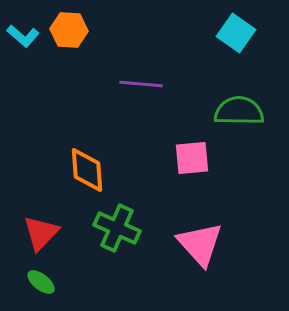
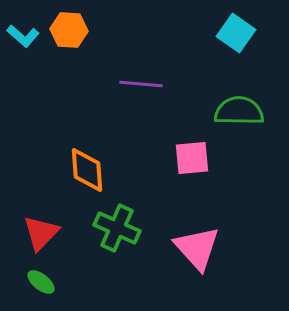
pink triangle: moved 3 px left, 4 px down
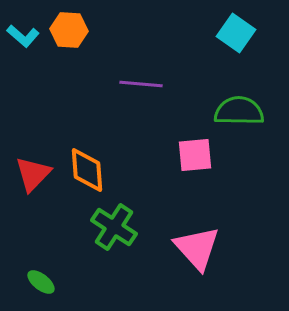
pink square: moved 3 px right, 3 px up
green cross: moved 3 px left, 1 px up; rotated 9 degrees clockwise
red triangle: moved 8 px left, 59 px up
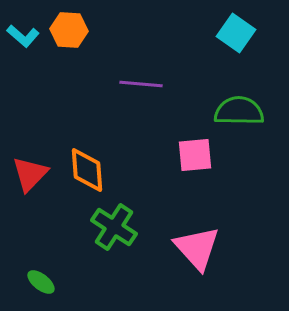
red triangle: moved 3 px left
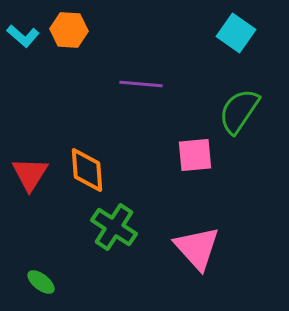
green semicircle: rotated 57 degrees counterclockwise
red triangle: rotated 12 degrees counterclockwise
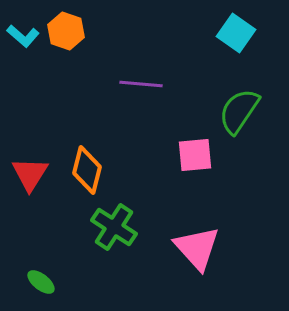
orange hexagon: moved 3 px left, 1 px down; rotated 15 degrees clockwise
orange diamond: rotated 18 degrees clockwise
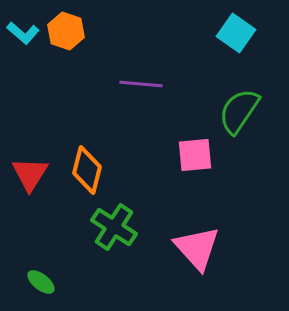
cyan L-shape: moved 3 px up
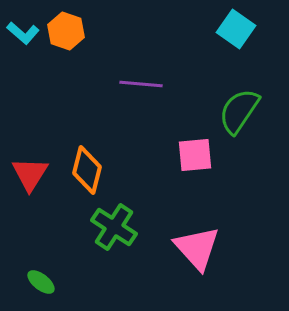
cyan square: moved 4 px up
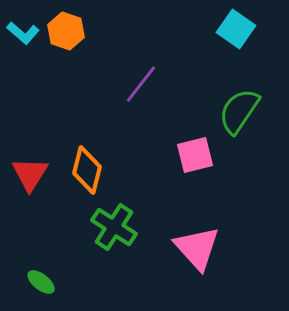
purple line: rotated 57 degrees counterclockwise
pink square: rotated 9 degrees counterclockwise
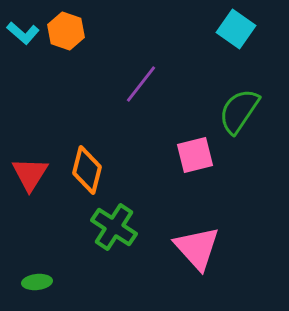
green ellipse: moved 4 px left; rotated 44 degrees counterclockwise
